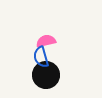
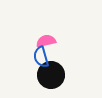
black circle: moved 5 px right
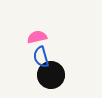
pink semicircle: moved 9 px left, 4 px up
